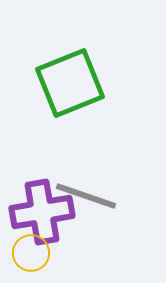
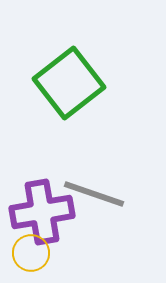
green square: moved 1 px left; rotated 16 degrees counterclockwise
gray line: moved 8 px right, 2 px up
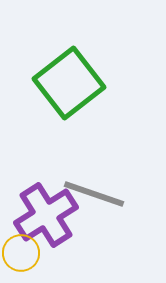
purple cross: moved 4 px right, 3 px down; rotated 22 degrees counterclockwise
yellow circle: moved 10 px left
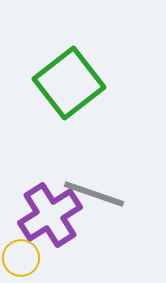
purple cross: moved 4 px right
yellow circle: moved 5 px down
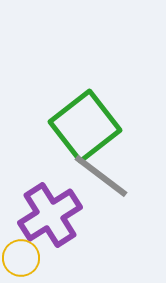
green square: moved 16 px right, 43 px down
gray line: moved 7 px right, 18 px up; rotated 18 degrees clockwise
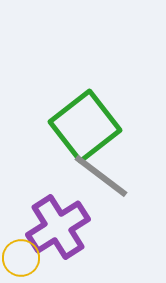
purple cross: moved 8 px right, 12 px down
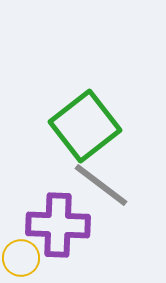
gray line: moved 9 px down
purple cross: moved 2 px up; rotated 34 degrees clockwise
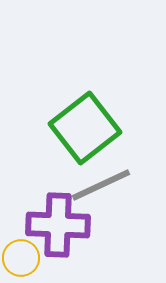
green square: moved 2 px down
gray line: rotated 62 degrees counterclockwise
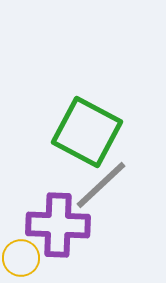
green square: moved 2 px right, 4 px down; rotated 24 degrees counterclockwise
gray line: rotated 18 degrees counterclockwise
